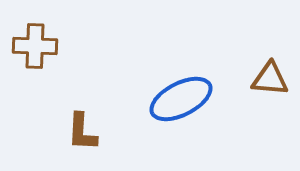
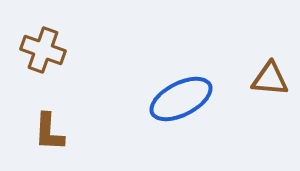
brown cross: moved 8 px right, 4 px down; rotated 18 degrees clockwise
brown L-shape: moved 33 px left
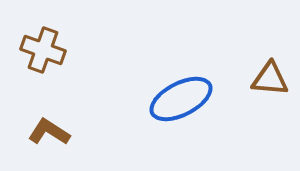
brown L-shape: rotated 120 degrees clockwise
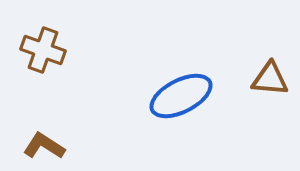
blue ellipse: moved 3 px up
brown L-shape: moved 5 px left, 14 px down
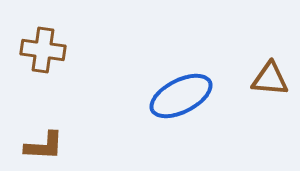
brown cross: rotated 12 degrees counterclockwise
brown L-shape: rotated 150 degrees clockwise
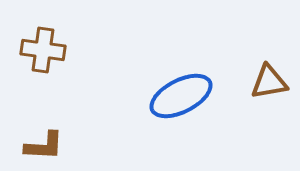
brown triangle: moved 1 px left, 3 px down; rotated 15 degrees counterclockwise
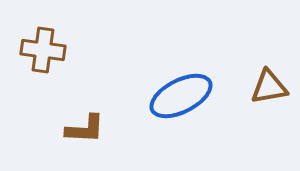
brown triangle: moved 5 px down
brown L-shape: moved 41 px right, 17 px up
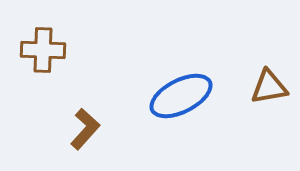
brown cross: rotated 6 degrees counterclockwise
brown L-shape: rotated 51 degrees counterclockwise
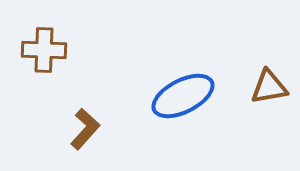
brown cross: moved 1 px right
blue ellipse: moved 2 px right
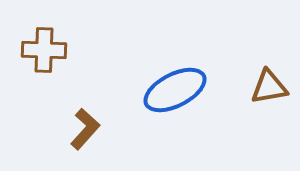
blue ellipse: moved 8 px left, 6 px up
